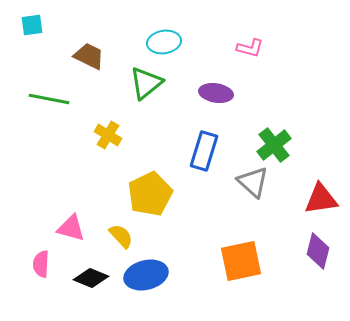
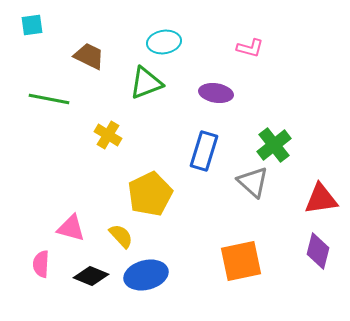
green triangle: rotated 18 degrees clockwise
black diamond: moved 2 px up
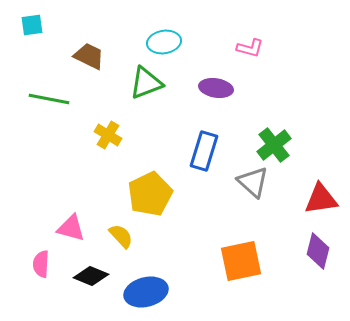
purple ellipse: moved 5 px up
blue ellipse: moved 17 px down
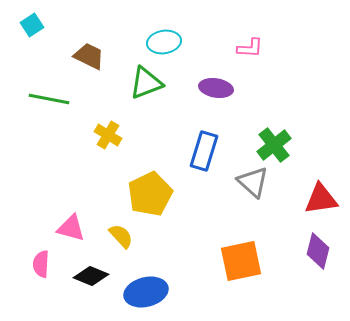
cyan square: rotated 25 degrees counterclockwise
pink L-shape: rotated 12 degrees counterclockwise
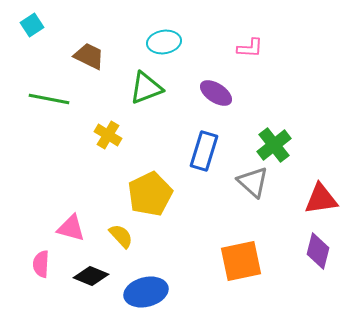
green triangle: moved 5 px down
purple ellipse: moved 5 px down; rotated 24 degrees clockwise
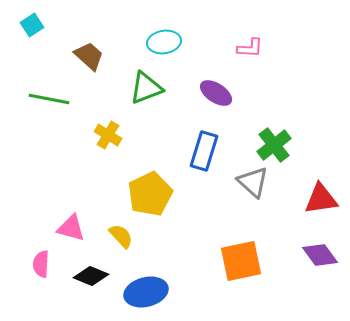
brown trapezoid: rotated 16 degrees clockwise
purple diamond: moved 2 px right, 4 px down; rotated 51 degrees counterclockwise
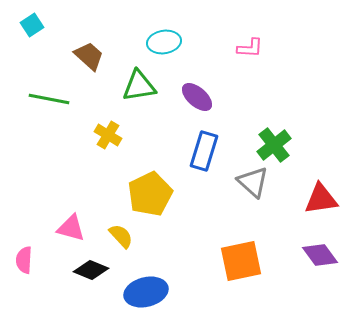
green triangle: moved 7 px left, 2 px up; rotated 12 degrees clockwise
purple ellipse: moved 19 px left, 4 px down; rotated 8 degrees clockwise
pink semicircle: moved 17 px left, 4 px up
black diamond: moved 6 px up
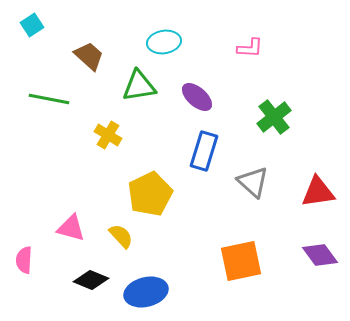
green cross: moved 28 px up
red triangle: moved 3 px left, 7 px up
black diamond: moved 10 px down
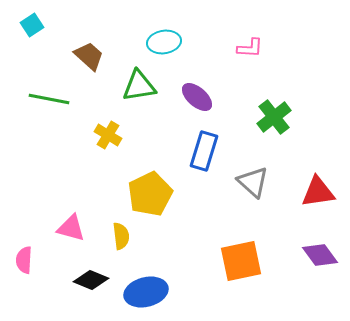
yellow semicircle: rotated 36 degrees clockwise
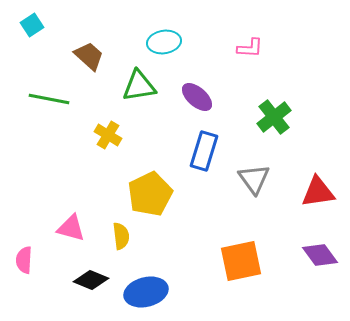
gray triangle: moved 1 px right, 3 px up; rotated 12 degrees clockwise
